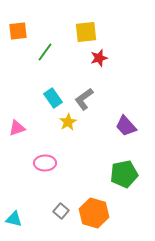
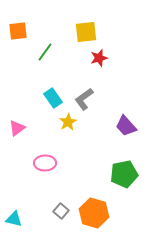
pink triangle: rotated 18 degrees counterclockwise
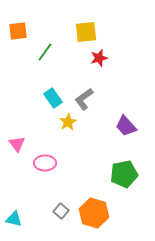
pink triangle: moved 16 px down; rotated 30 degrees counterclockwise
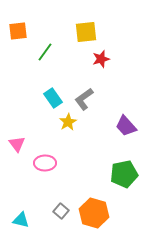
red star: moved 2 px right, 1 px down
cyan triangle: moved 7 px right, 1 px down
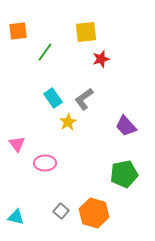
cyan triangle: moved 5 px left, 3 px up
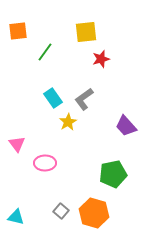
green pentagon: moved 11 px left
